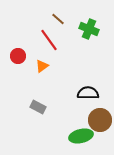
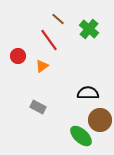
green cross: rotated 18 degrees clockwise
green ellipse: rotated 55 degrees clockwise
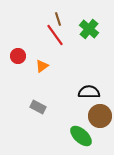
brown line: rotated 32 degrees clockwise
red line: moved 6 px right, 5 px up
black semicircle: moved 1 px right, 1 px up
brown circle: moved 4 px up
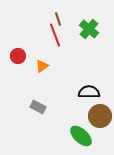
red line: rotated 15 degrees clockwise
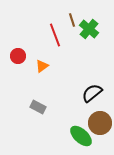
brown line: moved 14 px right, 1 px down
black semicircle: moved 3 px right, 1 px down; rotated 40 degrees counterclockwise
brown circle: moved 7 px down
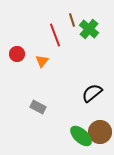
red circle: moved 1 px left, 2 px up
orange triangle: moved 5 px up; rotated 16 degrees counterclockwise
brown circle: moved 9 px down
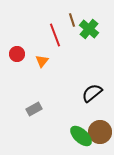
gray rectangle: moved 4 px left, 2 px down; rotated 56 degrees counterclockwise
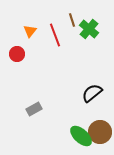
orange triangle: moved 12 px left, 30 px up
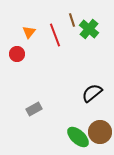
orange triangle: moved 1 px left, 1 px down
green ellipse: moved 3 px left, 1 px down
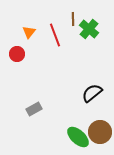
brown line: moved 1 px right, 1 px up; rotated 16 degrees clockwise
